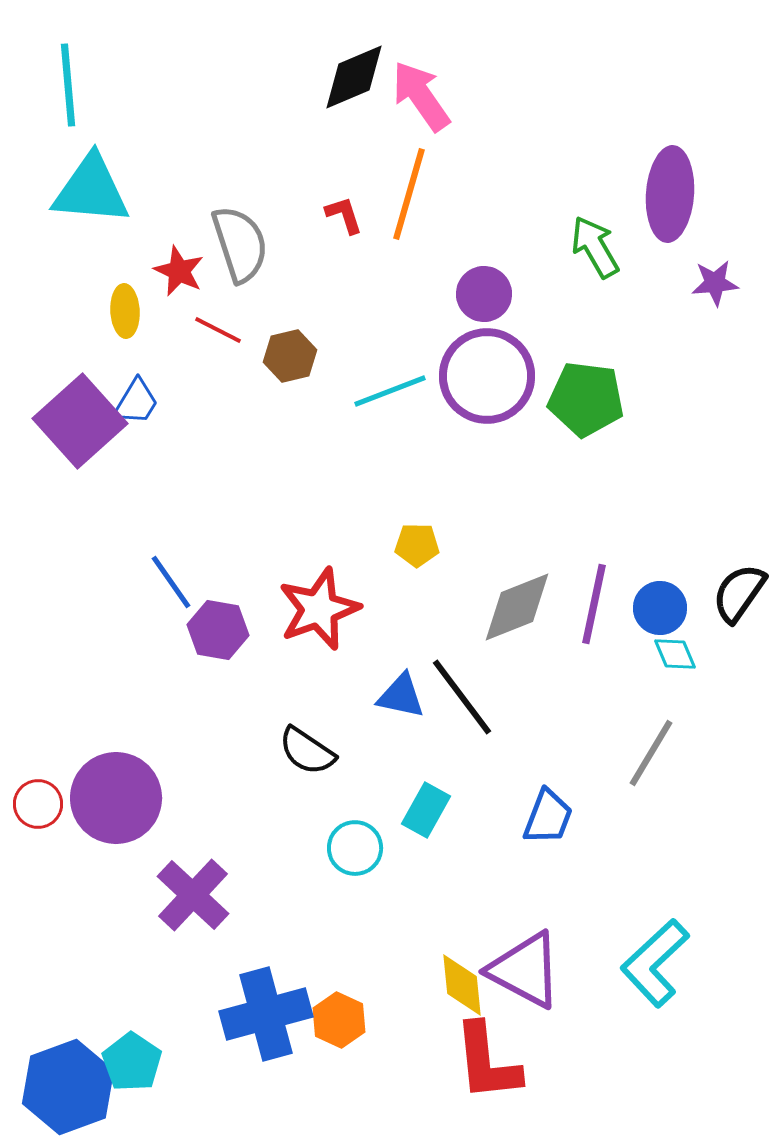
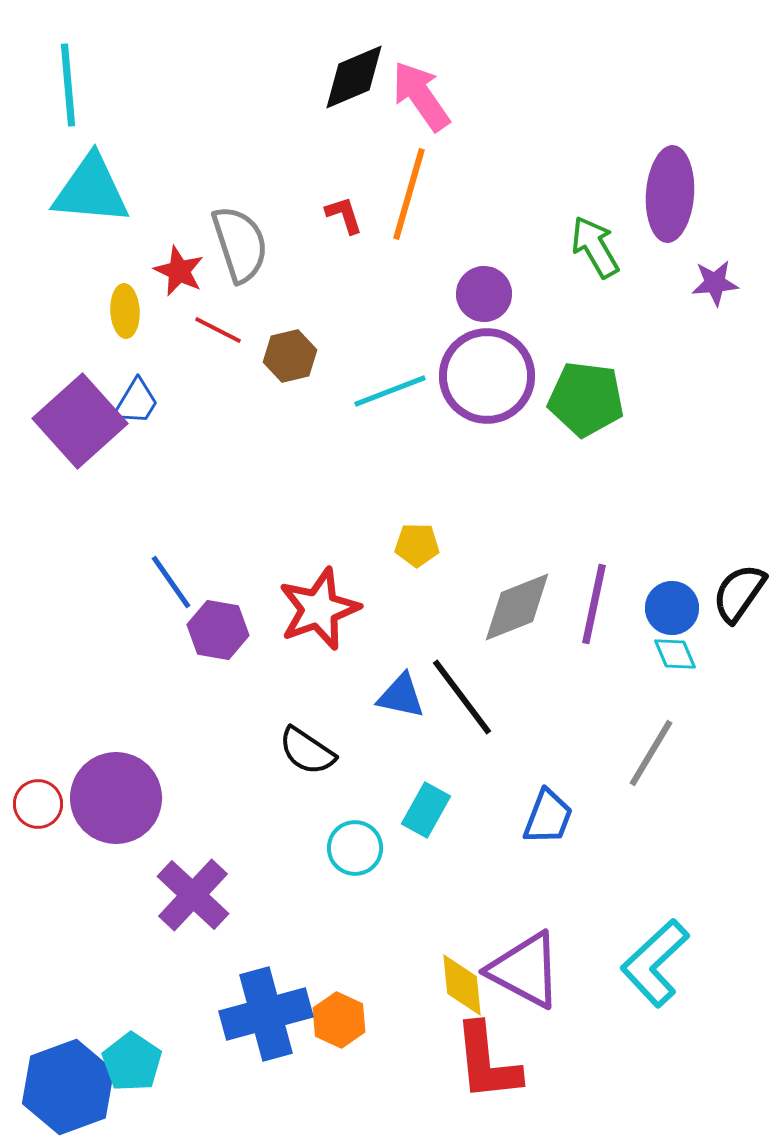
blue circle at (660, 608): moved 12 px right
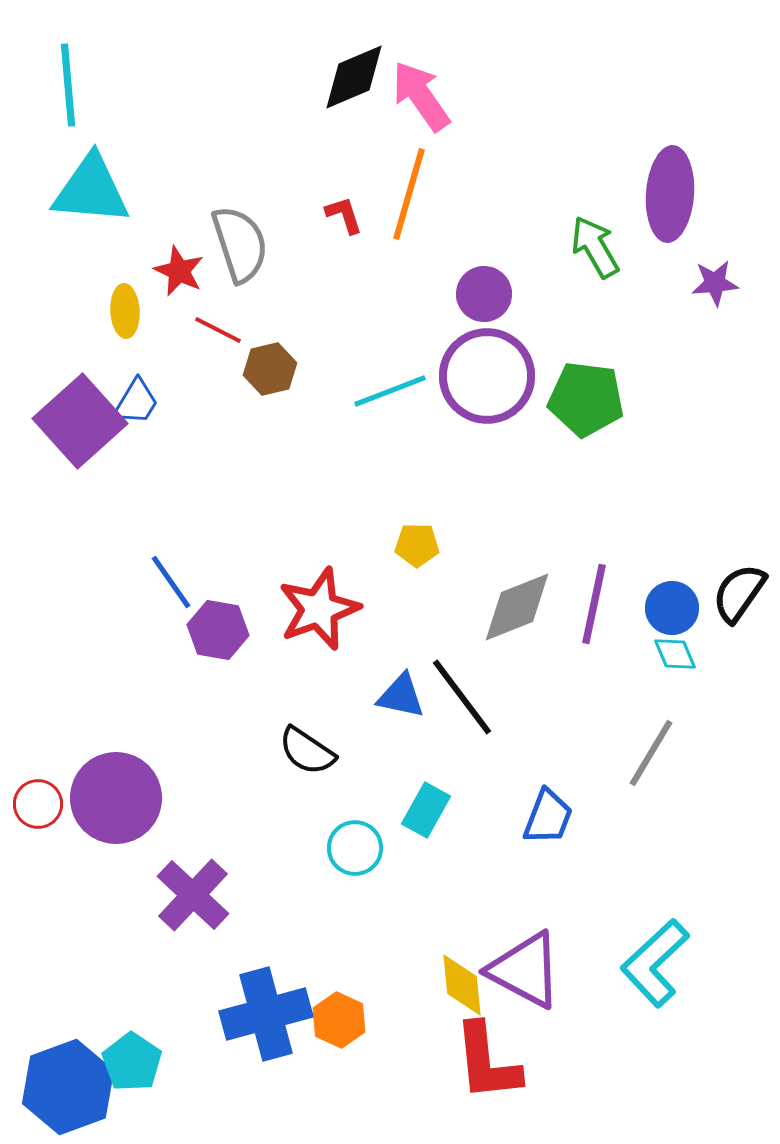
brown hexagon at (290, 356): moved 20 px left, 13 px down
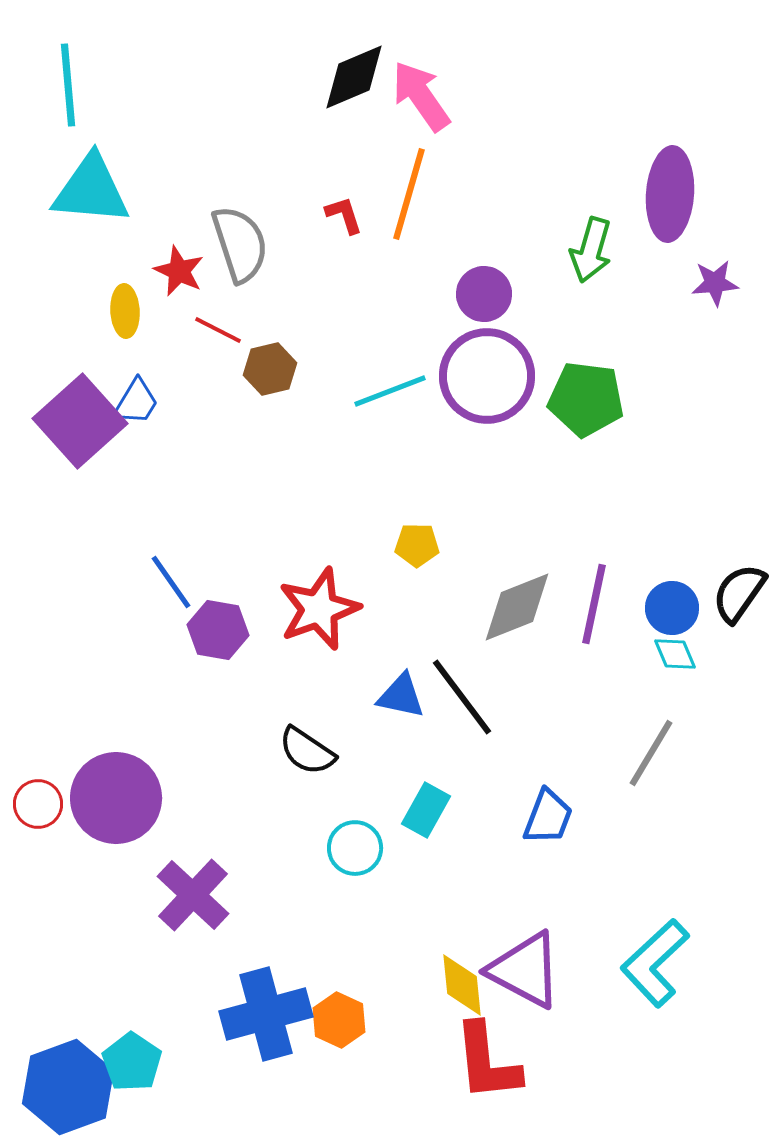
green arrow at (595, 247): moved 4 px left, 3 px down; rotated 134 degrees counterclockwise
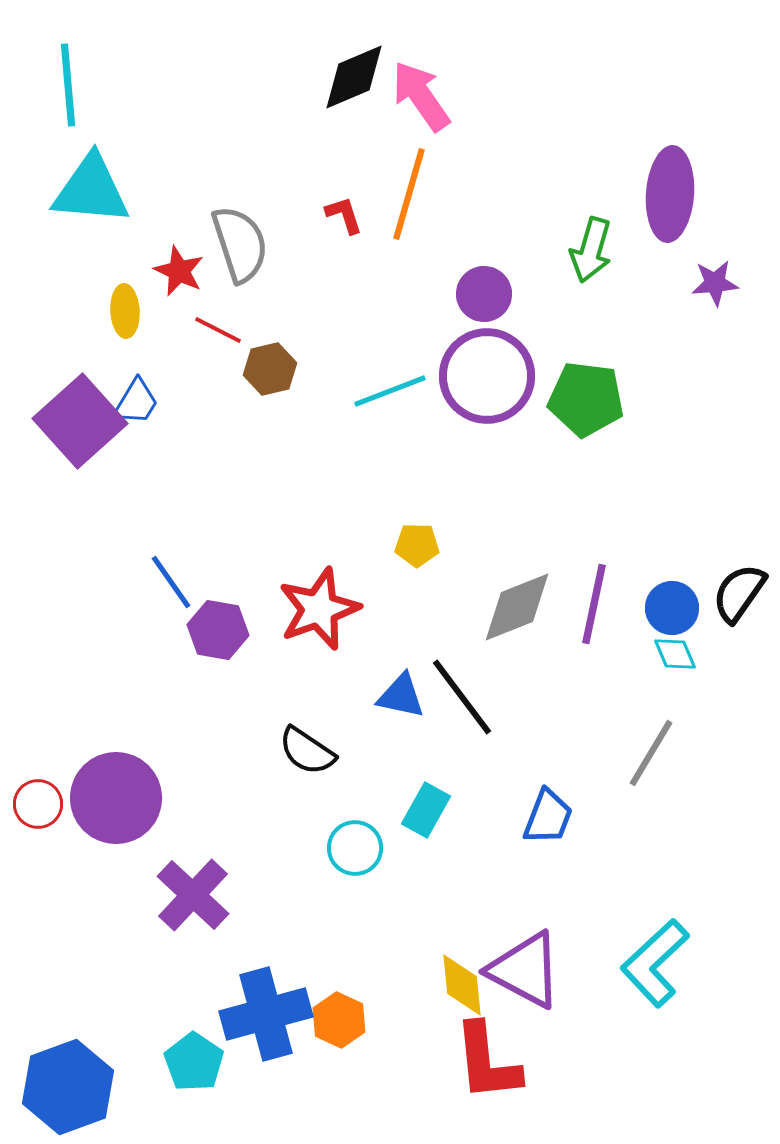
cyan pentagon at (132, 1062): moved 62 px right
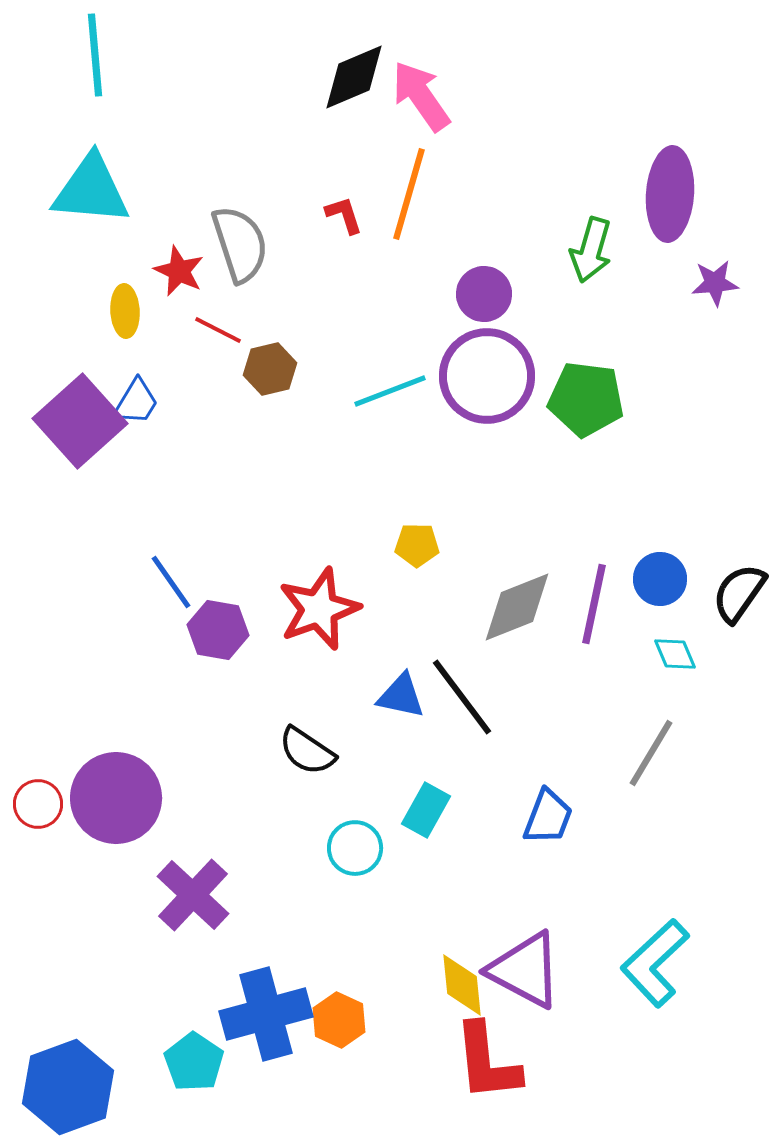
cyan line at (68, 85): moved 27 px right, 30 px up
blue circle at (672, 608): moved 12 px left, 29 px up
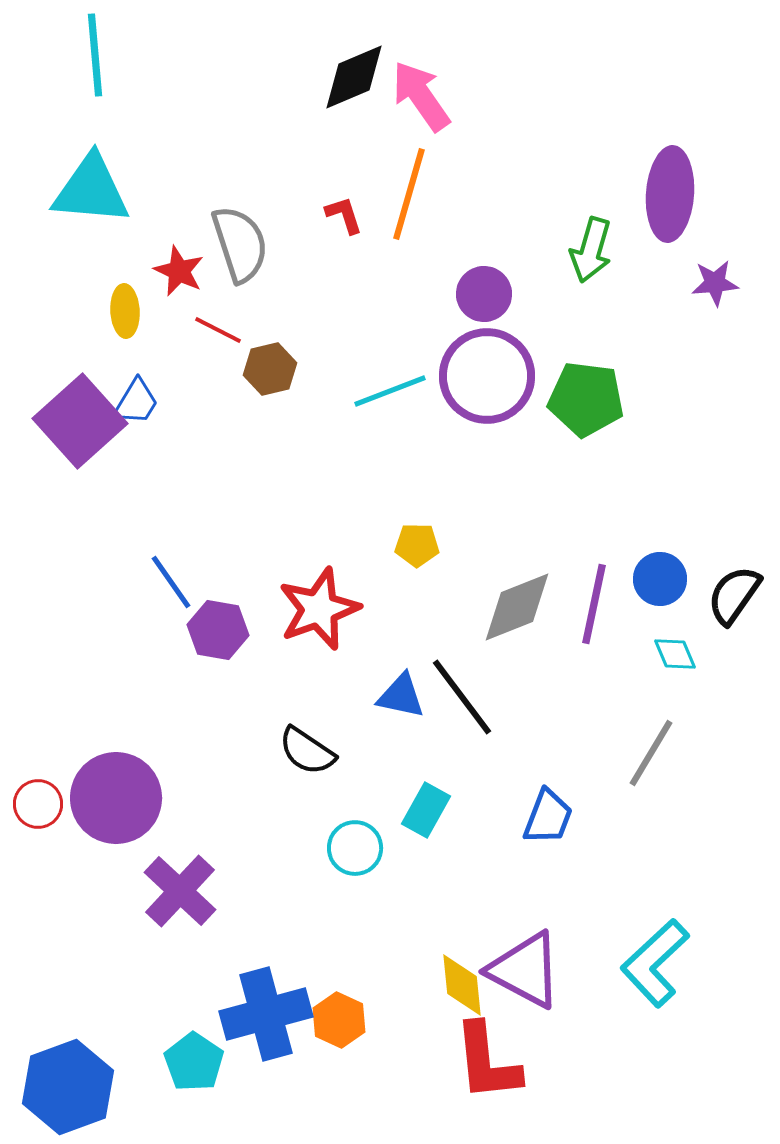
black semicircle at (739, 593): moved 5 px left, 2 px down
purple cross at (193, 895): moved 13 px left, 4 px up
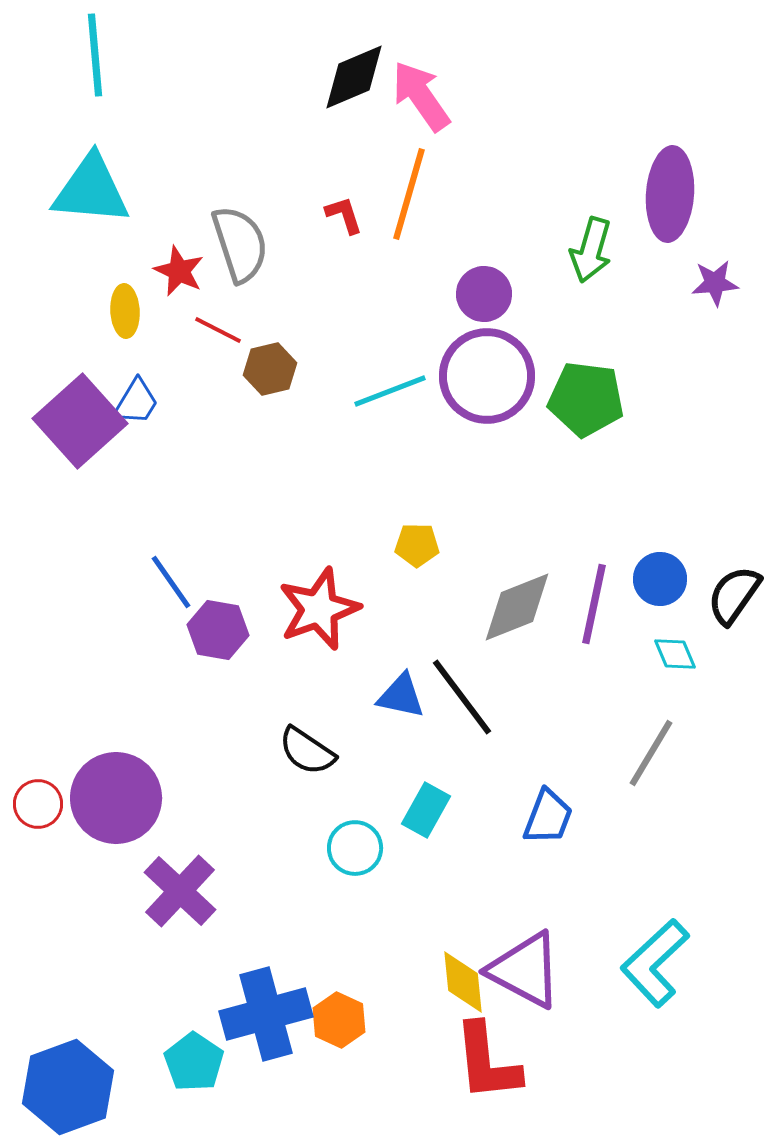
yellow diamond at (462, 985): moved 1 px right, 3 px up
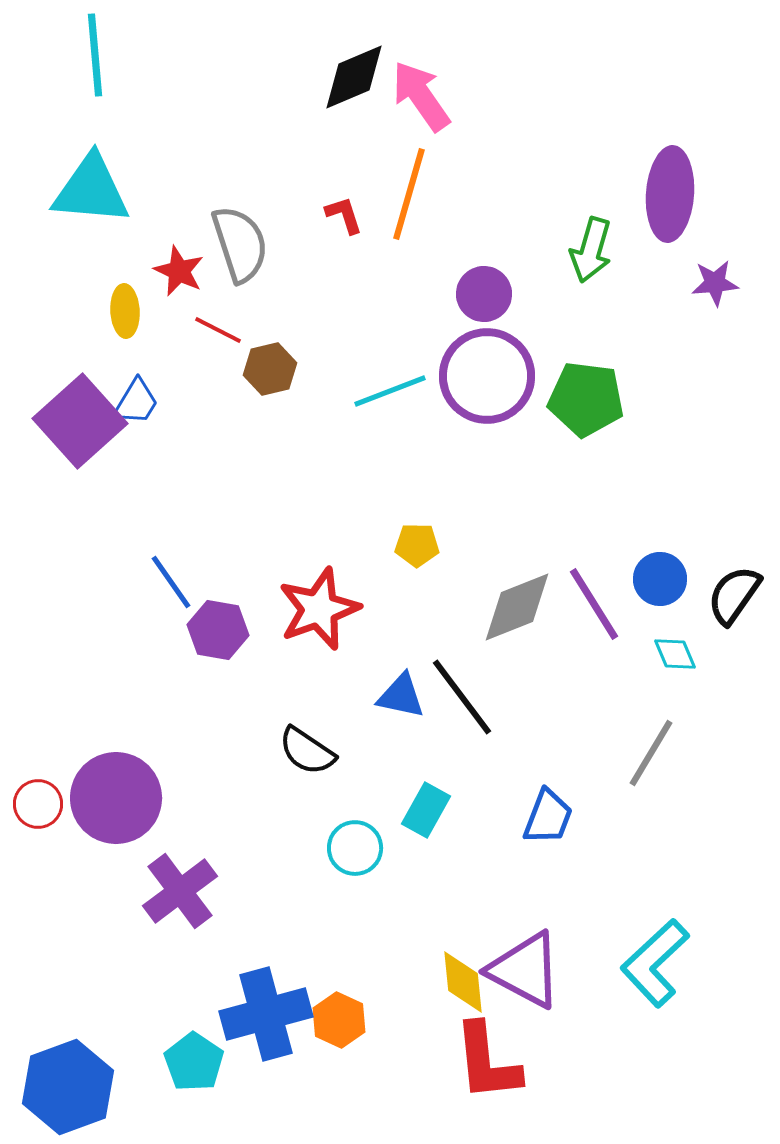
purple line at (594, 604): rotated 44 degrees counterclockwise
purple cross at (180, 891): rotated 10 degrees clockwise
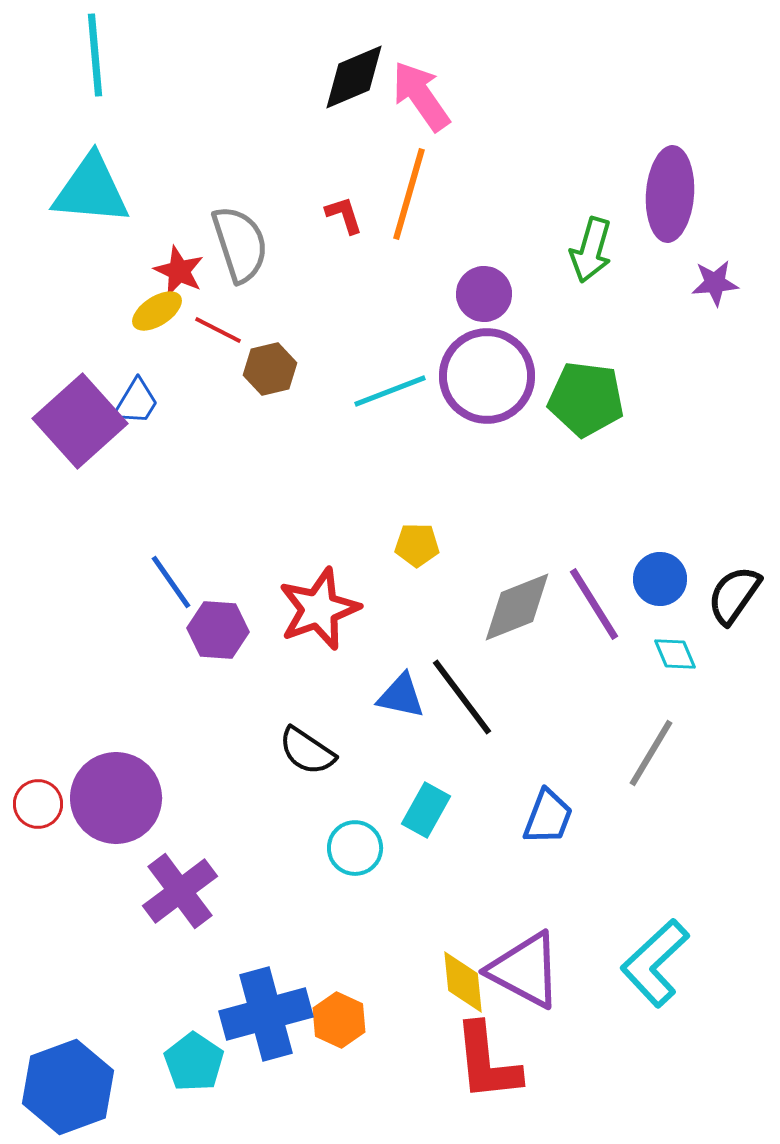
yellow ellipse at (125, 311): moved 32 px right; rotated 60 degrees clockwise
purple hexagon at (218, 630): rotated 6 degrees counterclockwise
